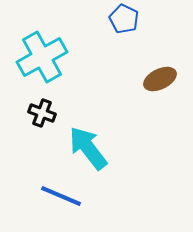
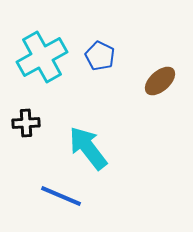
blue pentagon: moved 24 px left, 37 px down
brown ellipse: moved 2 px down; rotated 16 degrees counterclockwise
black cross: moved 16 px left, 10 px down; rotated 24 degrees counterclockwise
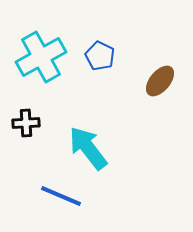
cyan cross: moved 1 px left
brown ellipse: rotated 8 degrees counterclockwise
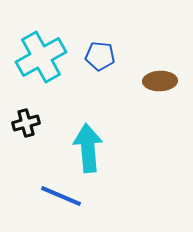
blue pentagon: rotated 20 degrees counterclockwise
brown ellipse: rotated 48 degrees clockwise
black cross: rotated 12 degrees counterclockwise
cyan arrow: rotated 33 degrees clockwise
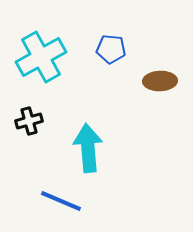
blue pentagon: moved 11 px right, 7 px up
black cross: moved 3 px right, 2 px up
blue line: moved 5 px down
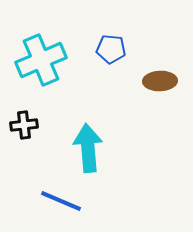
cyan cross: moved 3 px down; rotated 6 degrees clockwise
black cross: moved 5 px left, 4 px down; rotated 8 degrees clockwise
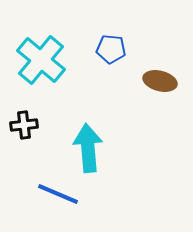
cyan cross: rotated 27 degrees counterclockwise
brown ellipse: rotated 16 degrees clockwise
blue line: moved 3 px left, 7 px up
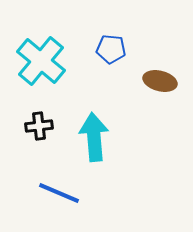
cyan cross: moved 1 px down
black cross: moved 15 px right, 1 px down
cyan arrow: moved 6 px right, 11 px up
blue line: moved 1 px right, 1 px up
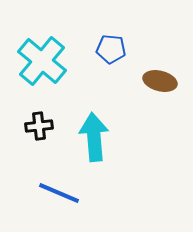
cyan cross: moved 1 px right
